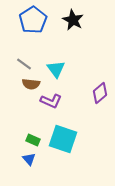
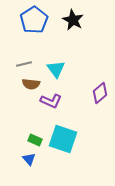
blue pentagon: moved 1 px right
gray line: rotated 49 degrees counterclockwise
green rectangle: moved 2 px right
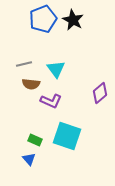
blue pentagon: moved 9 px right, 1 px up; rotated 12 degrees clockwise
cyan square: moved 4 px right, 3 px up
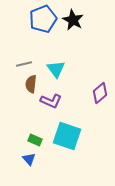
brown semicircle: rotated 90 degrees clockwise
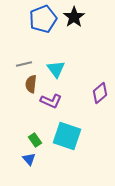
black star: moved 1 px right, 3 px up; rotated 10 degrees clockwise
green rectangle: rotated 32 degrees clockwise
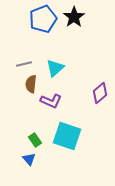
cyan triangle: moved 1 px left, 1 px up; rotated 24 degrees clockwise
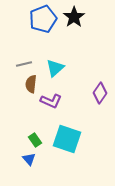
purple diamond: rotated 15 degrees counterclockwise
cyan square: moved 3 px down
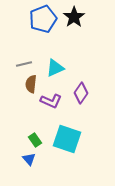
cyan triangle: rotated 18 degrees clockwise
purple diamond: moved 19 px left
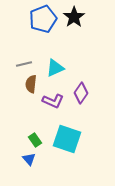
purple L-shape: moved 2 px right
